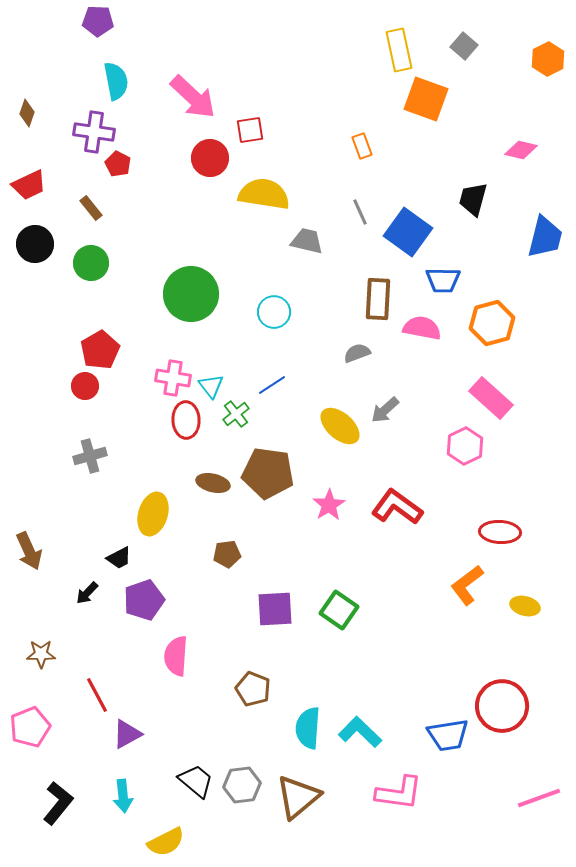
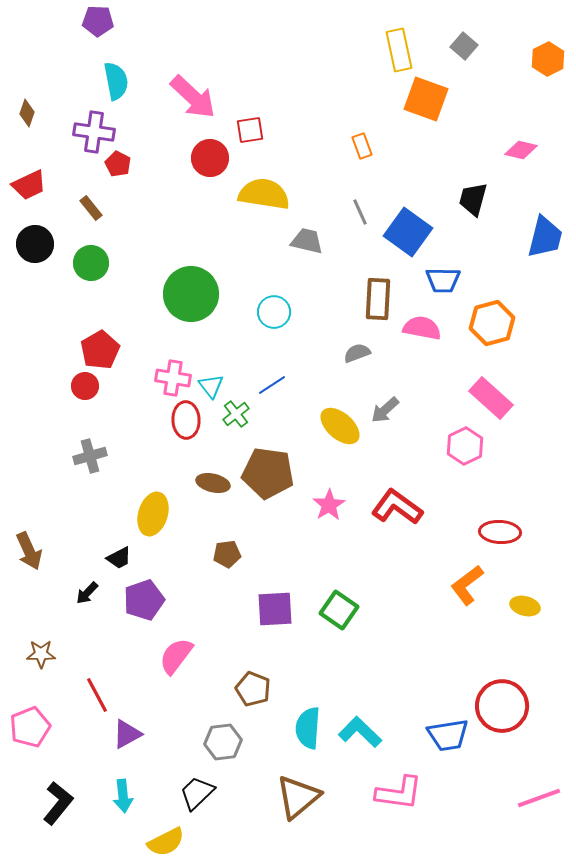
pink semicircle at (176, 656): rotated 33 degrees clockwise
black trapezoid at (196, 781): moved 1 px right, 12 px down; rotated 84 degrees counterclockwise
gray hexagon at (242, 785): moved 19 px left, 43 px up
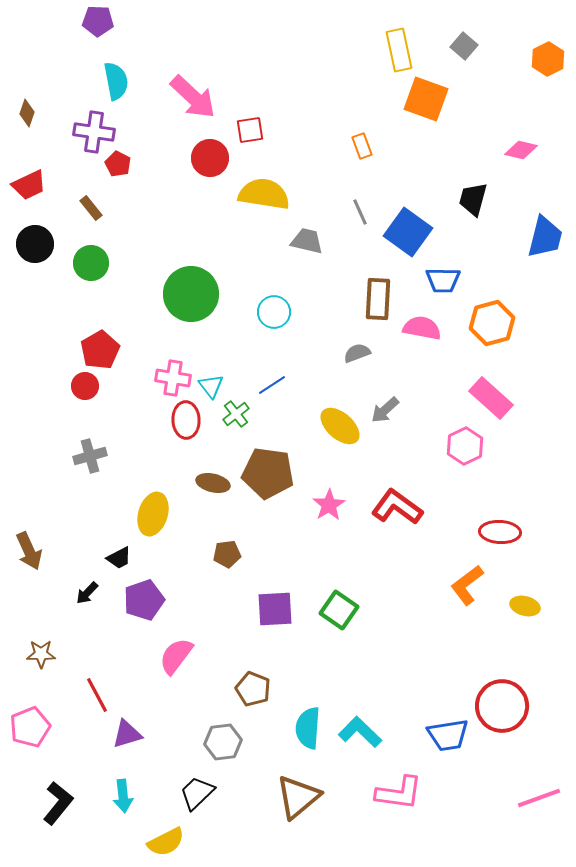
purple triangle at (127, 734): rotated 12 degrees clockwise
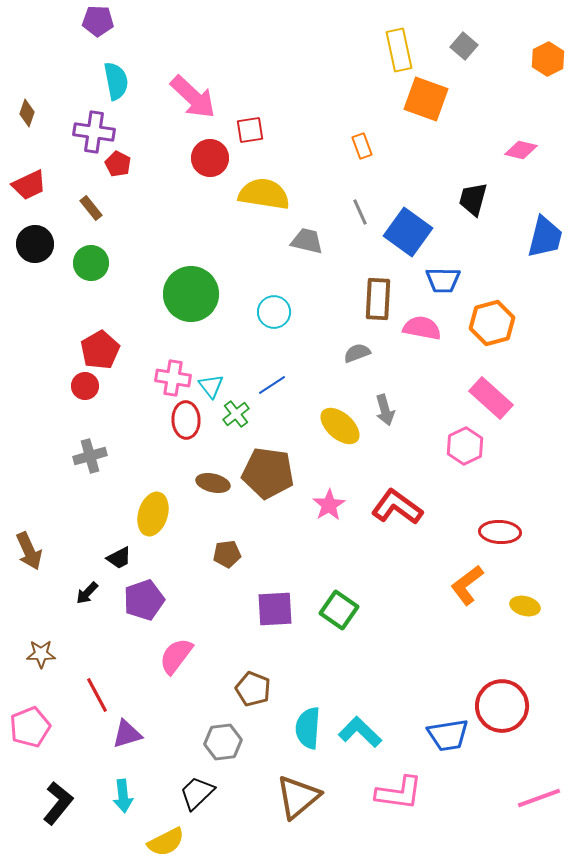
gray arrow at (385, 410): rotated 64 degrees counterclockwise
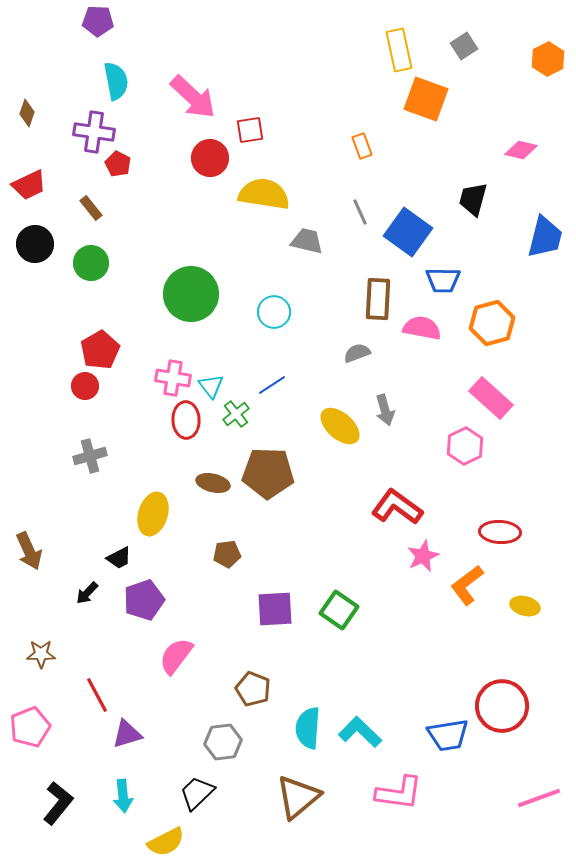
gray square at (464, 46): rotated 16 degrees clockwise
brown pentagon at (268, 473): rotated 6 degrees counterclockwise
pink star at (329, 505): moved 94 px right, 51 px down; rotated 8 degrees clockwise
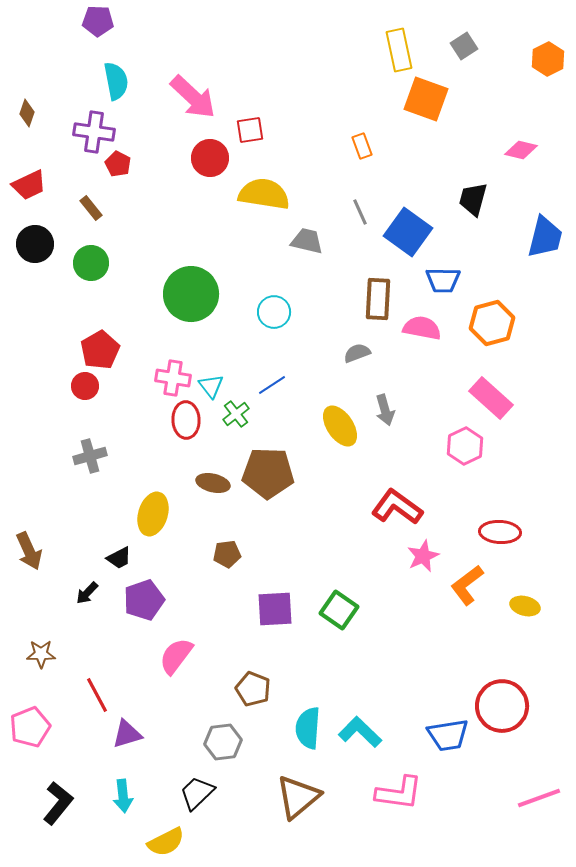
yellow ellipse at (340, 426): rotated 15 degrees clockwise
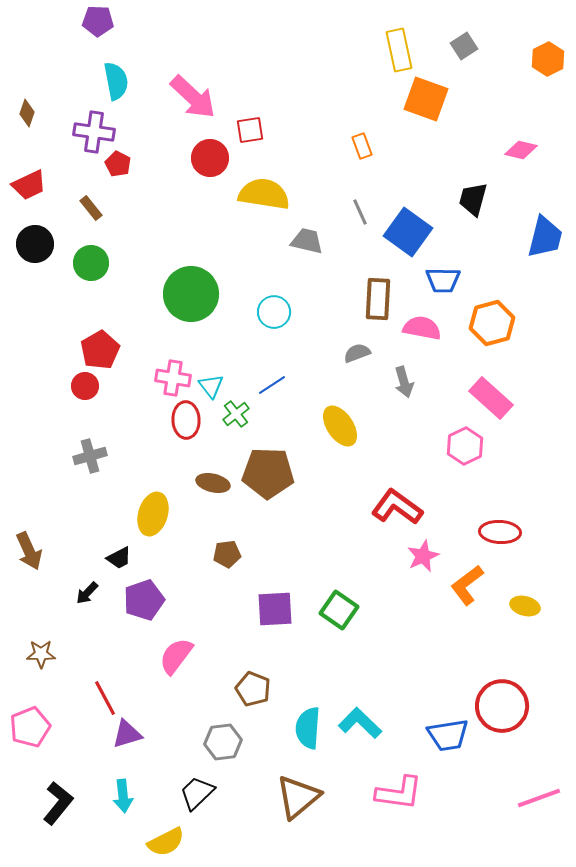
gray arrow at (385, 410): moved 19 px right, 28 px up
red line at (97, 695): moved 8 px right, 3 px down
cyan L-shape at (360, 732): moved 9 px up
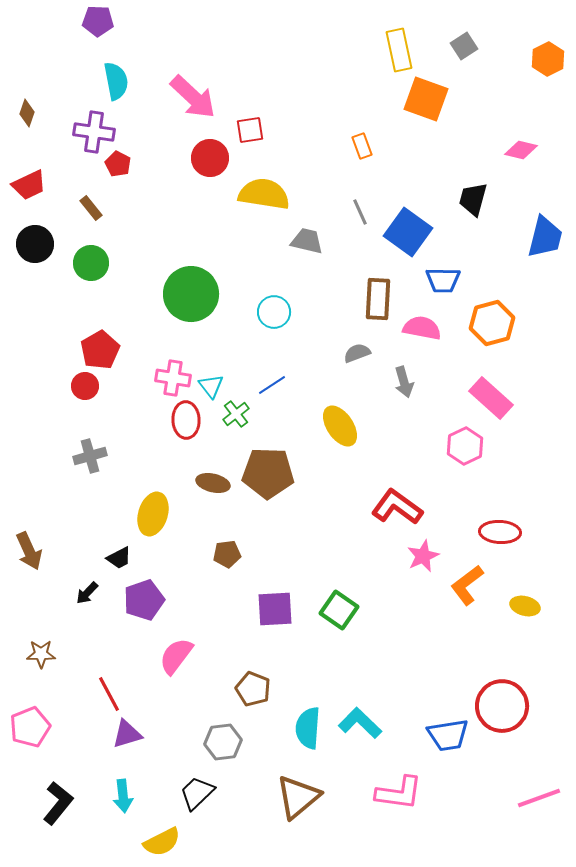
red line at (105, 698): moved 4 px right, 4 px up
yellow semicircle at (166, 842): moved 4 px left
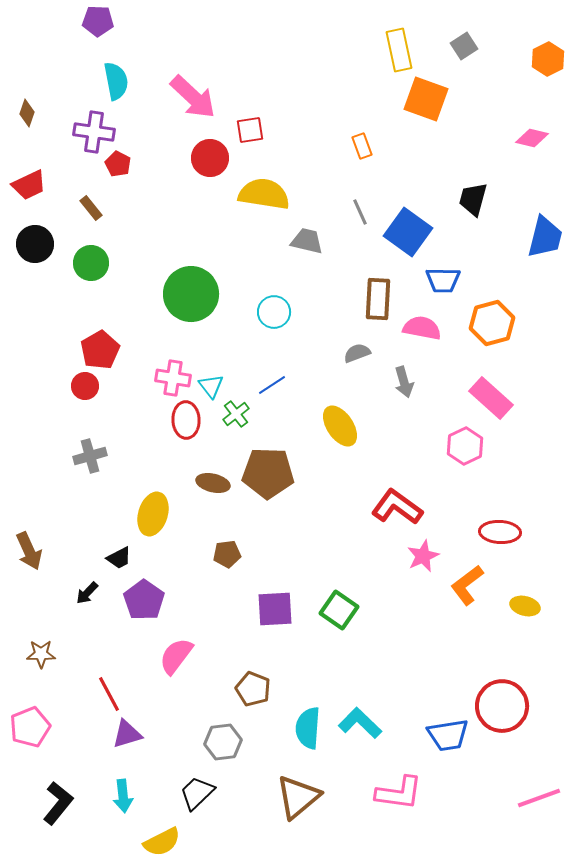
pink diamond at (521, 150): moved 11 px right, 12 px up
purple pentagon at (144, 600): rotated 18 degrees counterclockwise
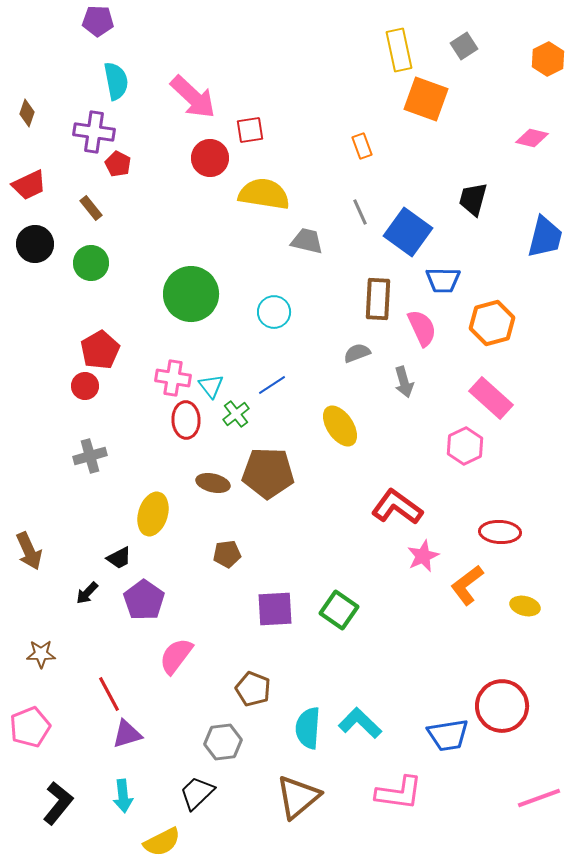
pink semicircle at (422, 328): rotated 54 degrees clockwise
